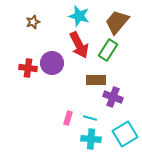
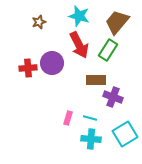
brown star: moved 6 px right
red cross: rotated 12 degrees counterclockwise
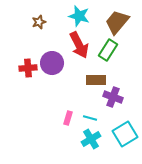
cyan cross: rotated 36 degrees counterclockwise
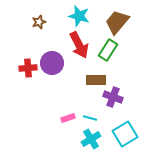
pink rectangle: rotated 56 degrees clockwise
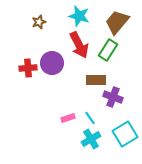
cyan line: rotated 40 degrees clockwise
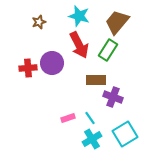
cyan cross: moved 1 px right
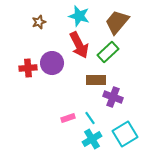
green rectangle: moved 2 px down; rotated 15 degrees clockwise
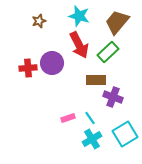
brown star: moved 1 px up
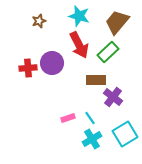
purple cross: rotated 18 degrees clockwise
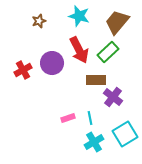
red arrow: moved 5 px down
red cross: moved 5 px left, 2 px down; rotated 24 degrees counterclockwise
cyan line: rotated 24 degrees clockwise
cyan cross: moved 2 px right, 3 px down
